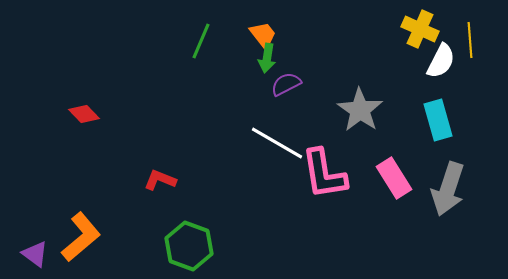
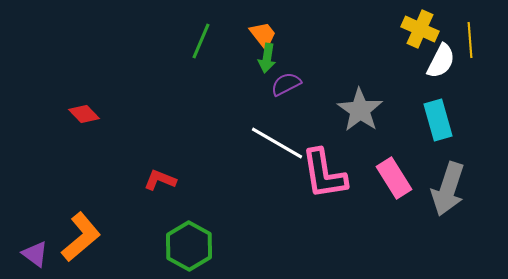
green hexagon: rotated 9 degrees clockwise
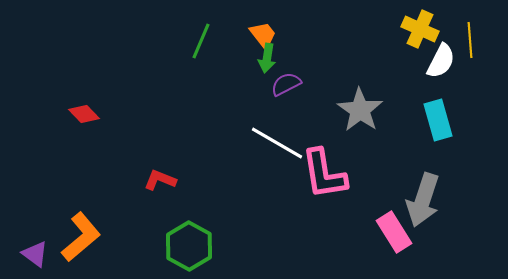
pink rectangle: moved 54 px down
gray arrow: moved 25 px left, 11 px down
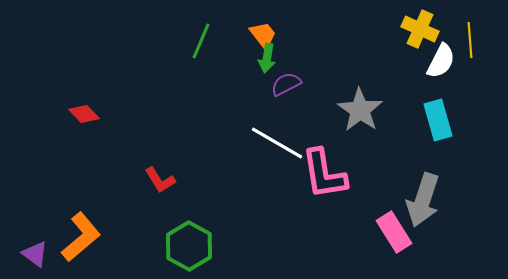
red L-shape: rotated 144 degrees counterclockwise
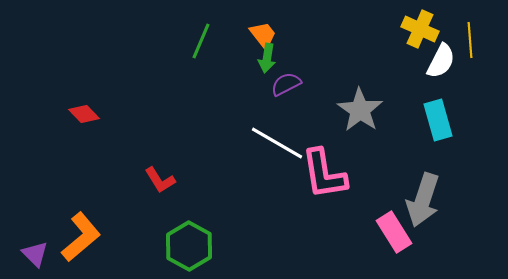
purple triangle: rotated 8 degrees clockwise
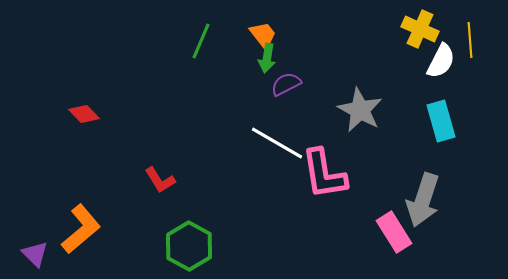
gray star: rotated 6 degrees counterclockwise
cyan rectangle: moved 3 px right, 1 px down
orange L-shape: moved 8 px up
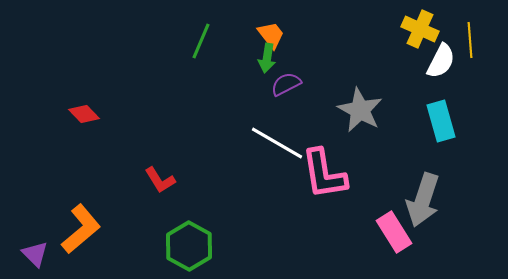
orange trapezoid: moved 8 px right
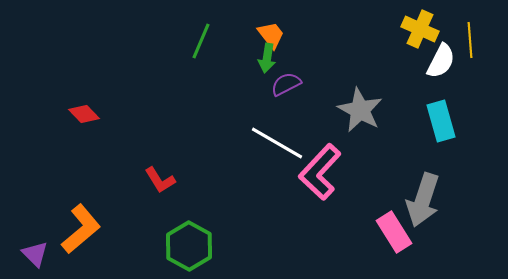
pink L-shape: moved 4 px left, 2 px up; rotated 52 degrees clockwise
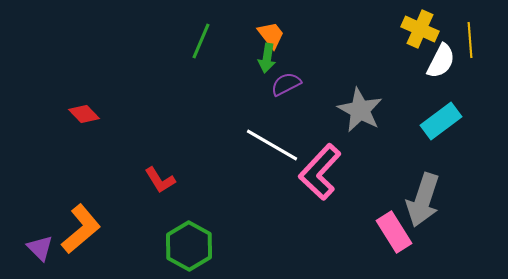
cyan rectangle: rotated 69 degrees clockwise
white line: moved 5 px left, 2 px down
purple triangle: moved 5 px right, 6 px up
